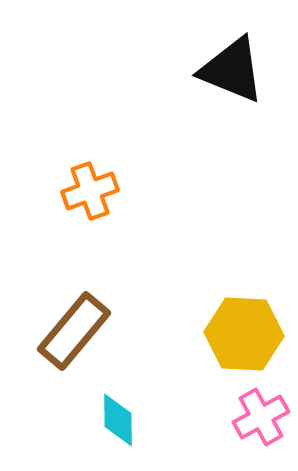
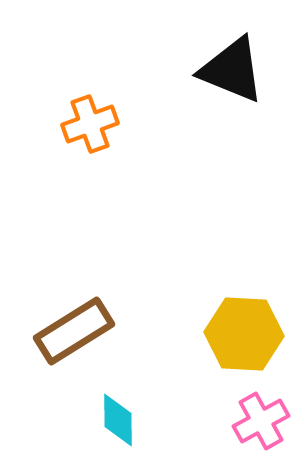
orange cross: moved 67 px up
brown rectangle: rotated 18 degrees clockwise
pink cross: moved 4 px down
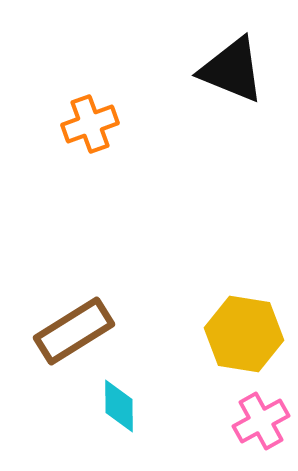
yellow hexagon: rotated 6 degrees clockwise
cyan diamond: moved 1 px right, 14 px up
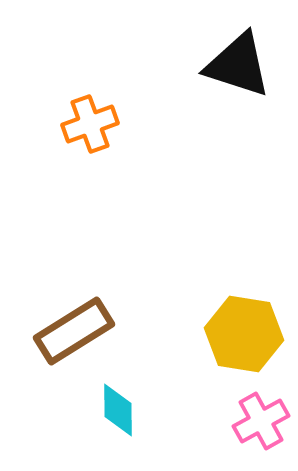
black triangle: moved 6 px right, 5 px up; rotated 4 degrees counterclockwise
cyan diamond: moved 1 px left, 4 px down
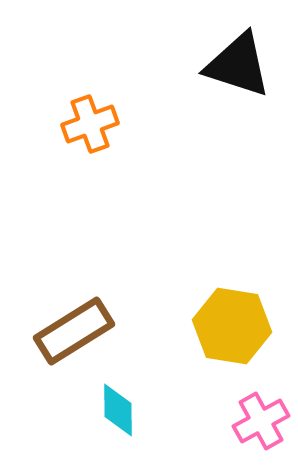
yellow hexagon: moved 12 px left, 8 px up
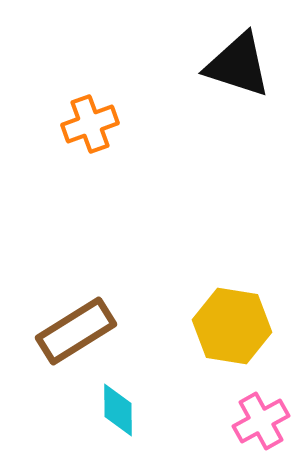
brown rectangle: moved 2 px right
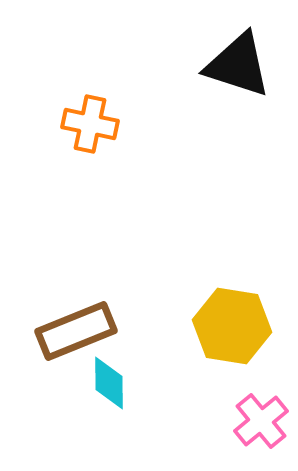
orange cross: rotated 32 degrees clockwise
brown rectangle: rotated 10 degrees clockwise
cyan diamond: moved 9 px left, 27 px up
pink cross: rotated 10 degrees counterclockwise
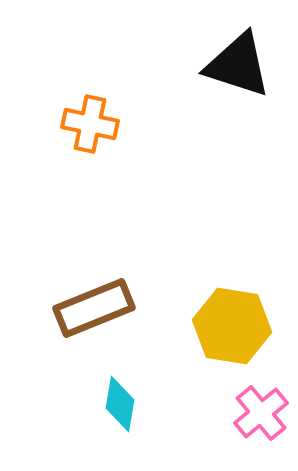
brown rectangle: moved 18 px right, 23 px up
cyan diamond: moved 11 px right, 21 px down; rotated 10 degrees clockwise
pink cross: moved 8 px up
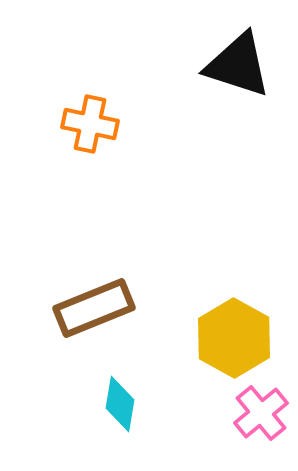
yellow hexagon: moved 2 px right, 12 px down; rotated 20 degrees clockwise
